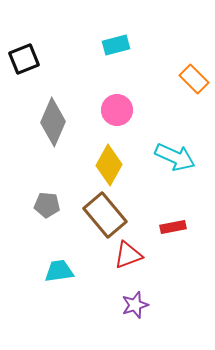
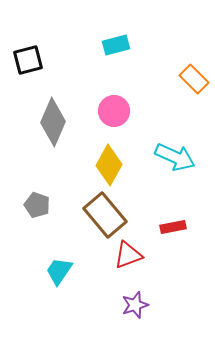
black square: moved 4 px right, 1 px down; rotated 8 degrees clockwise
pink circle: moved 3 px left, 1 px down
gray pentagon: moved 10 px left; rotated 15 degrees clockwise
cyan trapezoid: rotated 48 degrees counterclockwise
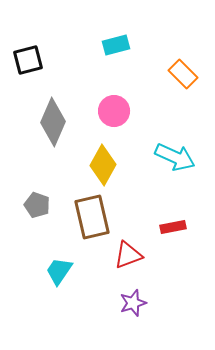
orange rectangle: moved 11 px left, 5 px up
yellow diamond: moved 6 px left
brown rectangle: moved 13 px left, 2 px down; rotated 27 degrees clockwise
purple star: moved 2 px left, 2 px up
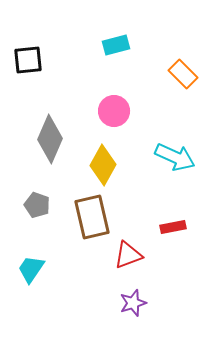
black square: rotated 8 degrees clockwise
gray diamond: moved 3 px left, 17 px down
cyan trapezoid: moved 28 px left, 2 px up
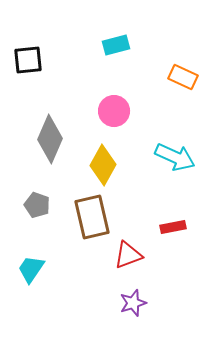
orange rectangle: moved 3 px down; rotated 20 degrees counterclockwise
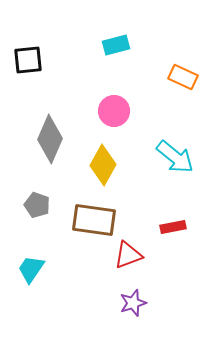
cyan arrow: rotated 15 degrees clockwise
brown rectangle: moved 2 px right, 3 px down; rotated 69 degrees counterclockwise
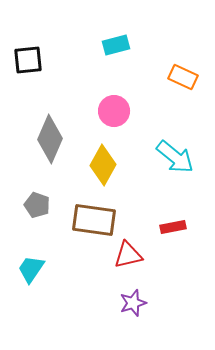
red triangle: rotated 8 degrees clockwise
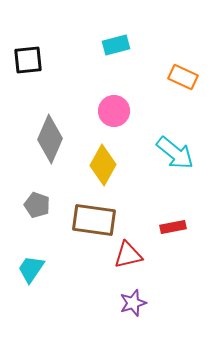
cyan arrow: moved 4 px up
